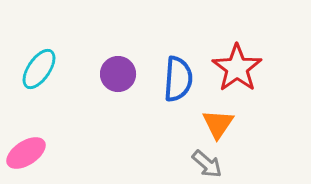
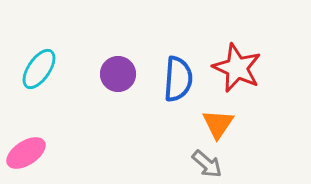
red star: rotated 12 degrees counterclockwise
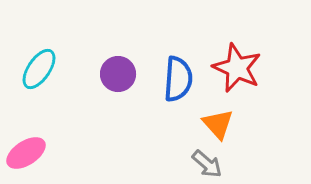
orange triangle: rotated 16 degrees counterclockwise
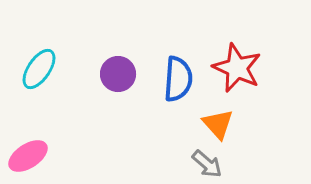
pink ellipse: moved 2 px right, 3 px down
